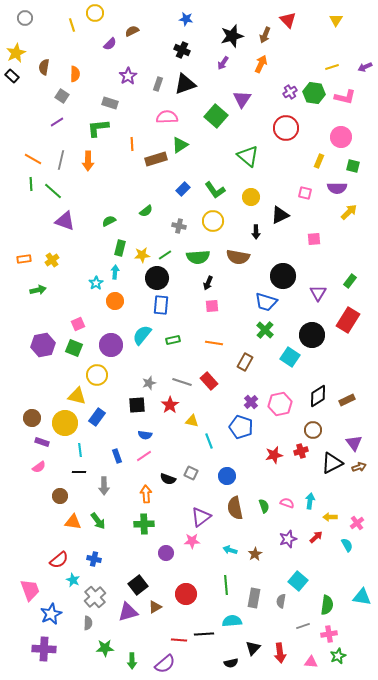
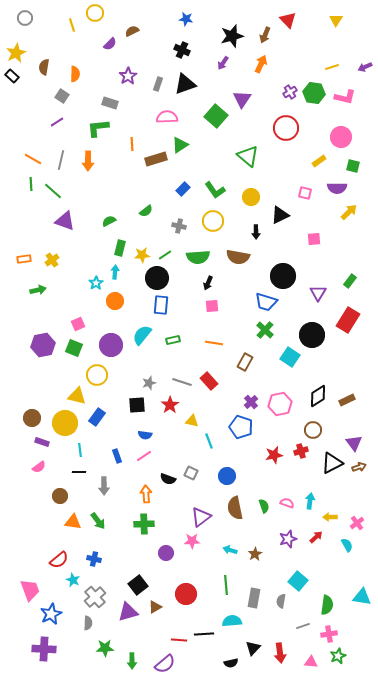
yellow rectangle at (319, 161): rotated 32 degrees clockwise
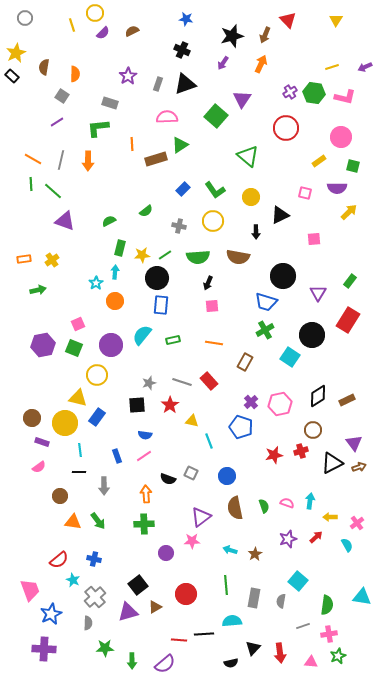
purple semicircle at (110, 44): moved 7 px left, 11 px up
green cross at (265, 330): rotated 18 degrees clockwise
yellow triangle at (77, 396): moved 1 px right, 2 px down
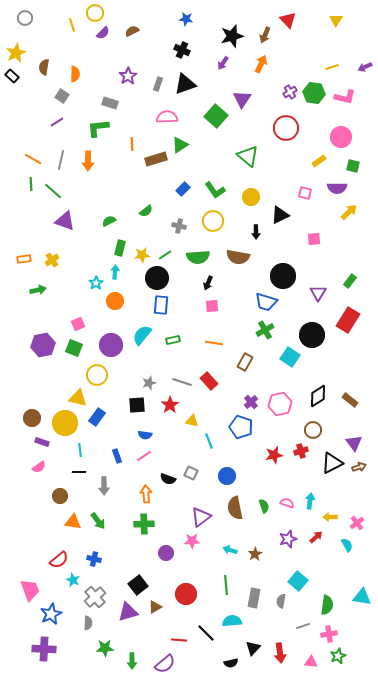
brown rectangle at (347, 400): moved 3 px right; rotated 63 degrees clockwise
black line at (204, 634): moved 2 px right, 1 px up; rotated 48 degrees clockwise
